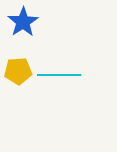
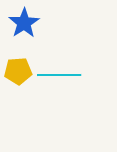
blue star: moved 1 px right, 1 px down
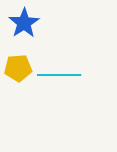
yellow pentagon: moved 3 px up
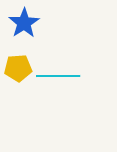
cyan line: moved 1 px left, 1 px down
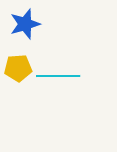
blue star: moved 1 px right, 1 px down; rotated 16 degrees clockwise
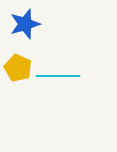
yellow pentagon: rotated 28 degrees clockwise
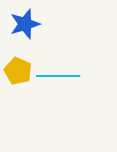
yellow pentagon: moved 3 px down
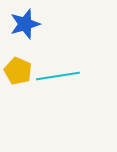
cyan line: rotated 9 degrees counterclockwise
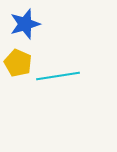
yellow pentagon: moved 8 px up
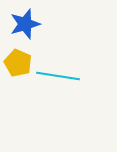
cyan line: rotated 18 degrees clockwise
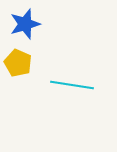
cyan line: moved 14 px right, 9 px down
